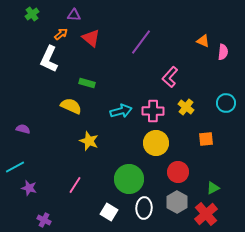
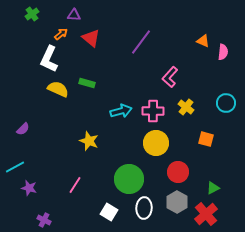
yellow semicircle: moved 13 px left, 17 px up
purple semicircle: rotated 120 degrees clockwise
orange square: rotated 21 degrees clockwise
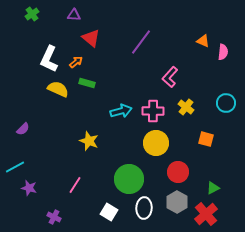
orange arrow: moved 15 px right, 28 px down
purple cross: moved 10 px right, 3 px up
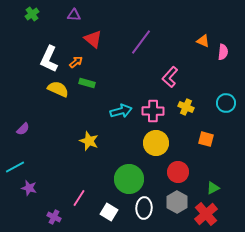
red triangle: moved 2 px right, 1 px down
yellow cross: rotated 14 degrees counterclockwise
pink line: moved 4 px right, 13 px down
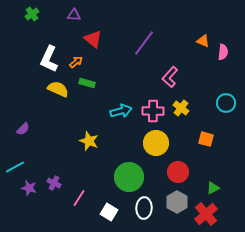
purple line: moved 3 px right, 1 px down
yellow cross: moved 5 px left, 1 px down; rotated 14 degrees clockwise
green circle: moved 2 px up
purple cross: moved 34 px up
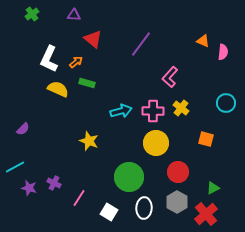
purple line: moved 3 px left, 1 px down
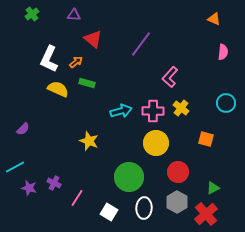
orange triangle: moved 11 px right, 22 px up
pink line: moved 2 px left
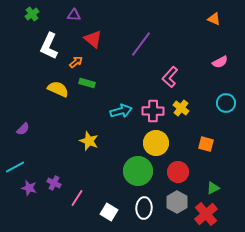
pink semicircle: moved 3 px left, 10 px down; rotated 56 degrees clockwise
white L-shape: moved 13 px up
orange square: moved 5 px down
green circle: moved 9 px right, 6 px up
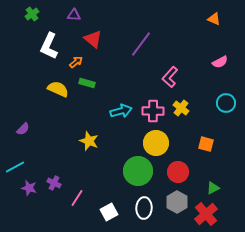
white square: rotated 30 degrees clockwise
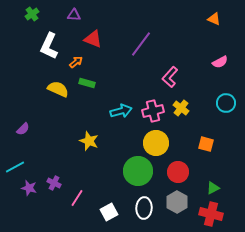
red triangle: rotated 18 degrees counterclockwise
pink cross: rotated 15 degrees counterclockwise
red cross: moved 5 px right; rotated 35 degrees counterclockwise
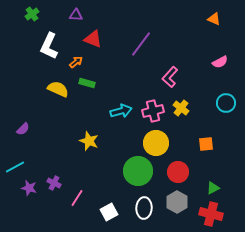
purple triangle: moved 2 px right
orange square: rotated 21 degrees counterclockwise
